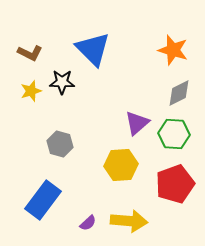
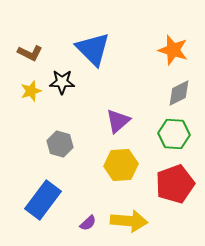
purple triangle: moved 19 px left, 2 px up
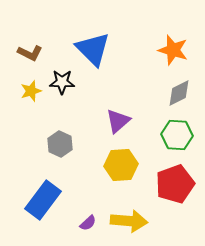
green hexagon: moved 3 px right, 1 px down
gray hexagon: rotated 10 degrees clockwise
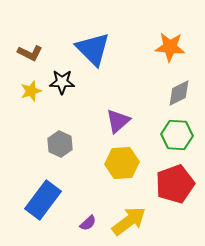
orange star: moved 3 px left, 3 px up; rotated 12 degrees counterclockwise
yellow hexagon: moved 1 px right, 2 px up
yellow arrow: rotated 42 degrees counterclockwise
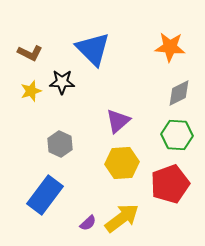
red pentagon: moved 5 px left
blue rectangle: moved 2 px right, 5 px up
yellow arrow: moved 7 px left, 3 px up
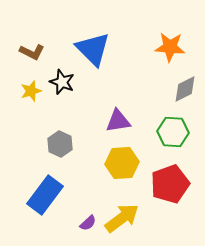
brown L-shape: moved 2 px right, 1 px up
black star: rotated 20 degrees clockwise
gray diamond: moved 6 px right, 4 px up
purple triangle: rotated 32 degrees clockwise
green hexagon: moved 4 px left, 3 px up
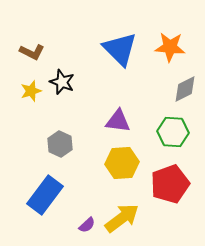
blue triangle: moved 27 px right
purple triangle: rotated 16 degrees clockwise
purple semicircle: moved 1 px left, 2 px down
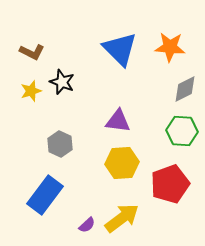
green hexagon: moved 9 px right, 1 px up
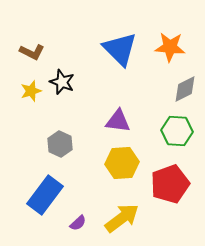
green hexagon: moved 5 px left
purple semicircle: moved 9 px left, 2 px up
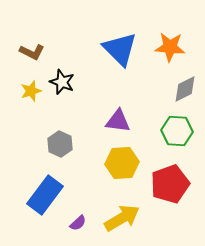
yellow arrow: rotated 6 degrees clockwise
